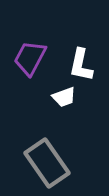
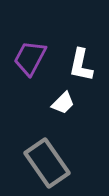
white trapezoid: moved 1 px left, 6 px down; rotated 25 degrees counterclockwise
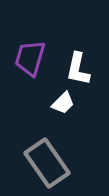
purple trapezoid: rotated 12 degrees counterclockwise
white L-shape: moved 3 px left, 4 px down
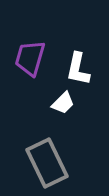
gray rectangle: rotated 9 degrees clockwise
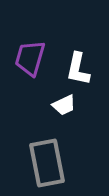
white trapezoid: moved 1 px right, 2 px down; rotated 20 degrees clockwise
gray rectangle: rotated 15 degrees clockwise
